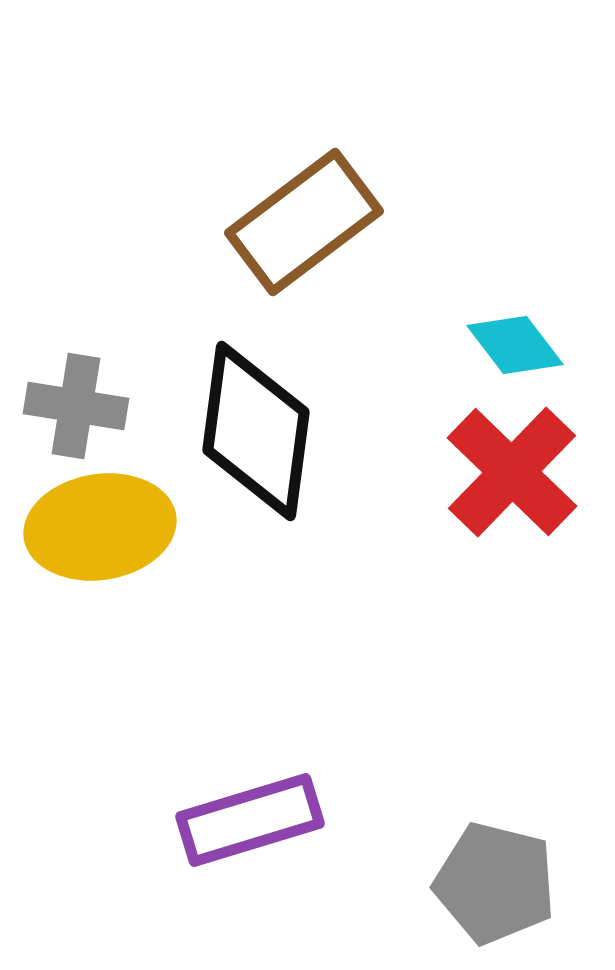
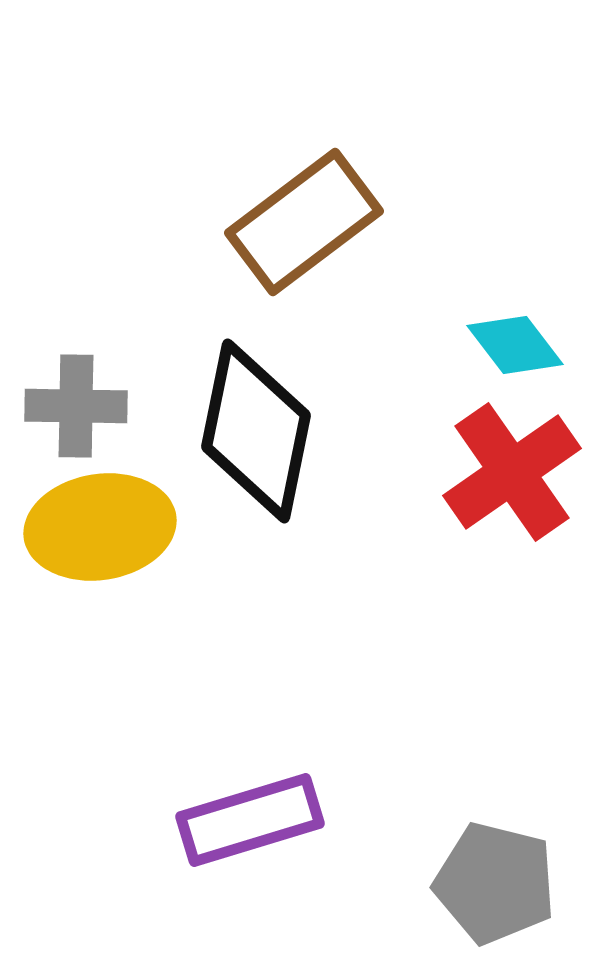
gray cross: rotated 8 degrees counterclockwise
black diamond: rotated 4 degrees clockwise
red cross: rotated 11 degrees clockwise
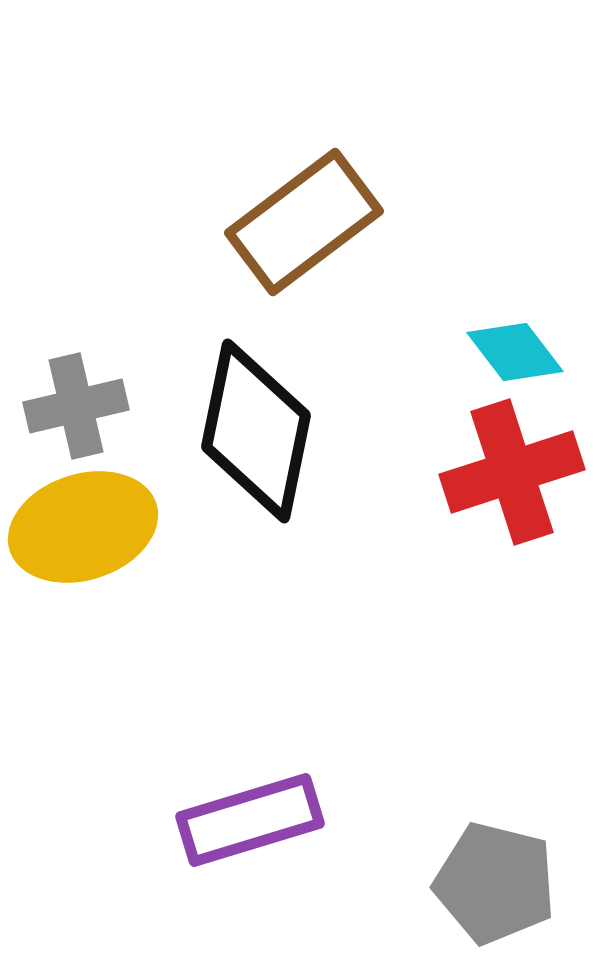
cyan diamond: moved 7 px down
gray cross: rotated 14 degrees counterclockwise
red cross: rotated 17 degrees clockwise
yellow ellipse: moved 17 px left; rotated 9 degrees counterclockwise
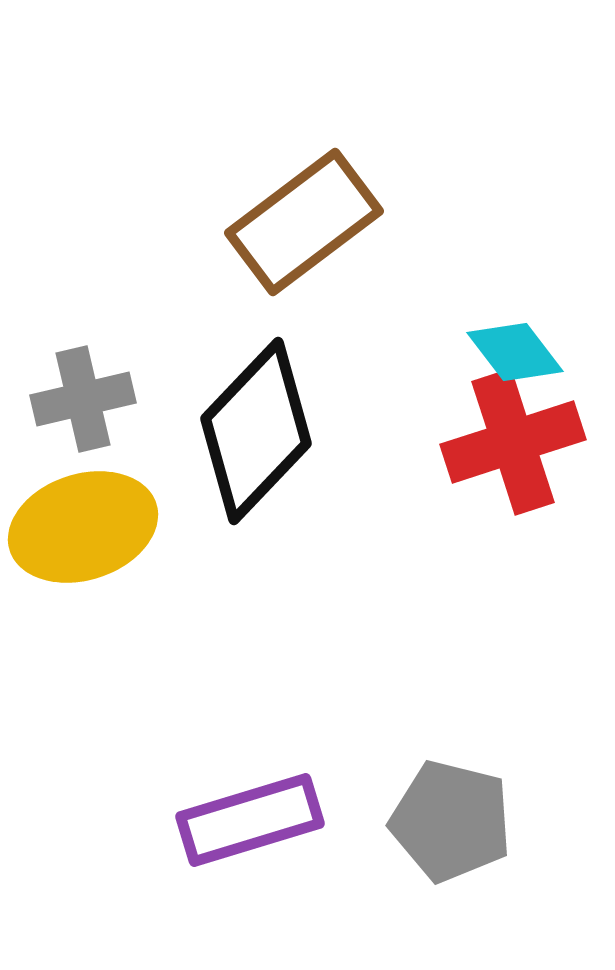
gray cross: moved 7 px right, 7 px up
black diamond: rotated 32 degrees clockwise
red cross: moved 1 px right, 30 px up
gray pentagon: moved 44 px left, 62 px up
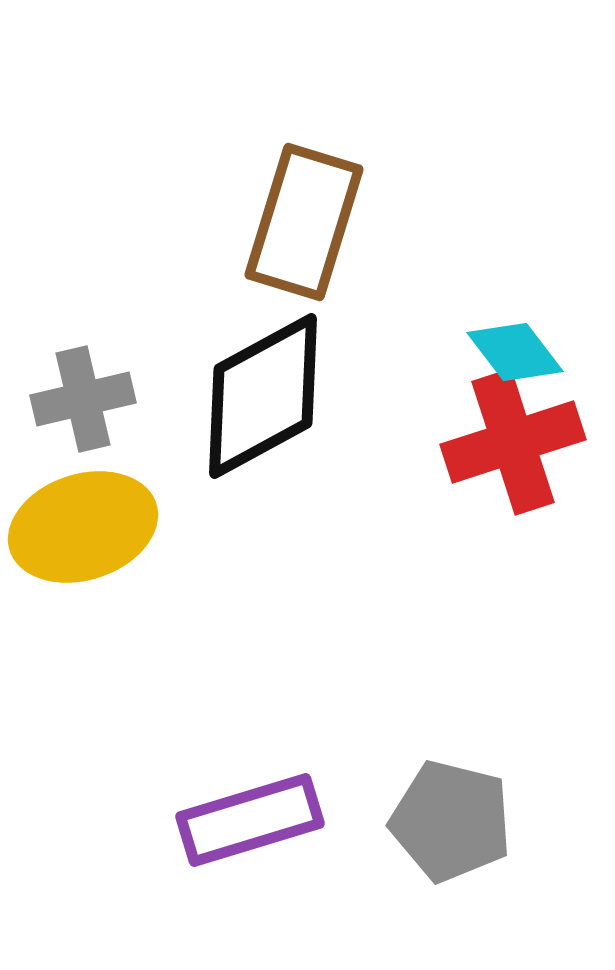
brown rectangle: rotated 36 degrees counterclockwise
black diamond: moved 7 px right, 35 px up; rotated 18 degrees clockwise
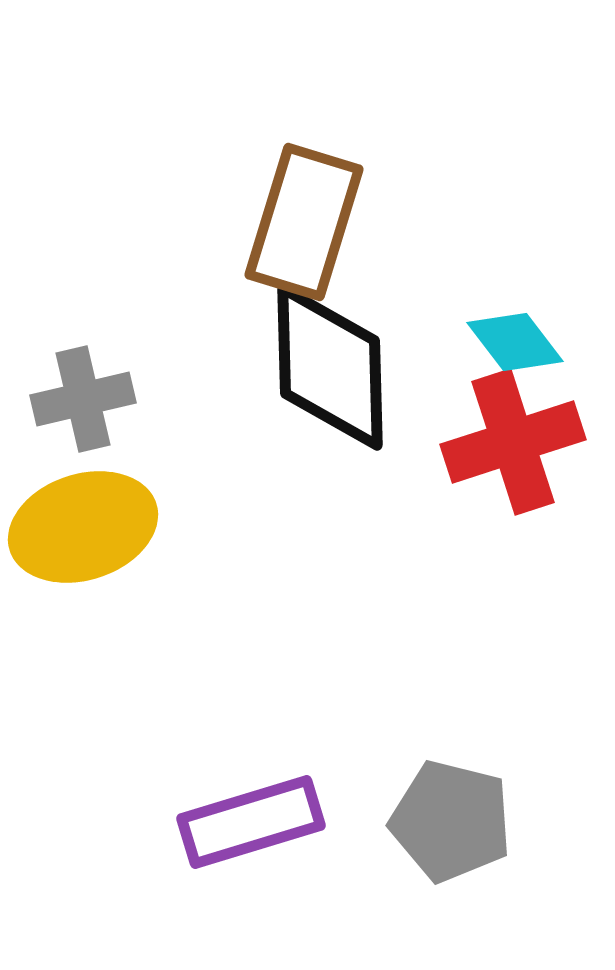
cyan diamond: moved 10 px up
black diamond: moved 67 px right, 29 px up; rotated 63 degrees counterclockwise
purple rectangle: moved 1 px right, 2 px down
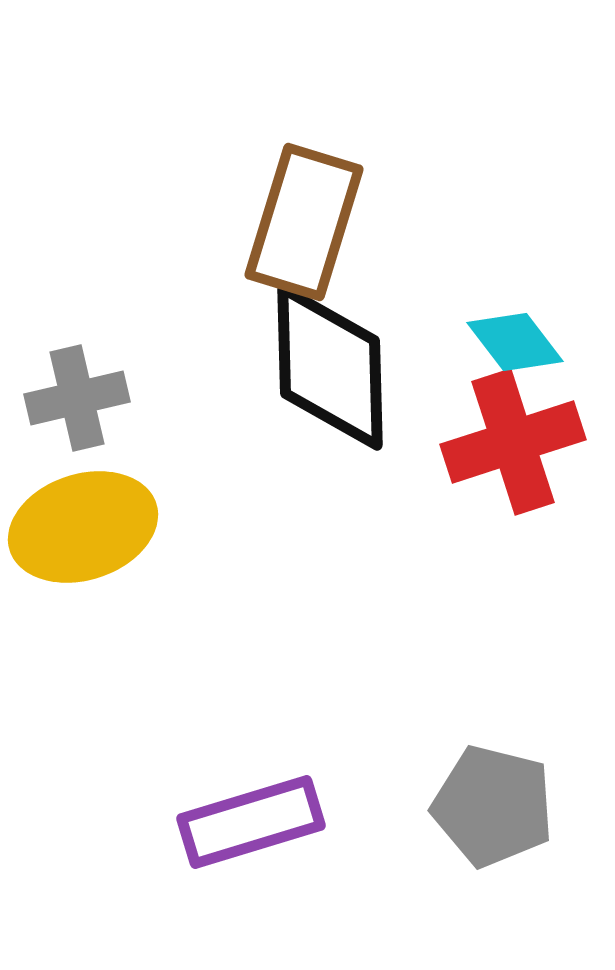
gray cross: moved 6 px left, 1 px up
gray pentagon: moved 42 px right, 15 px up
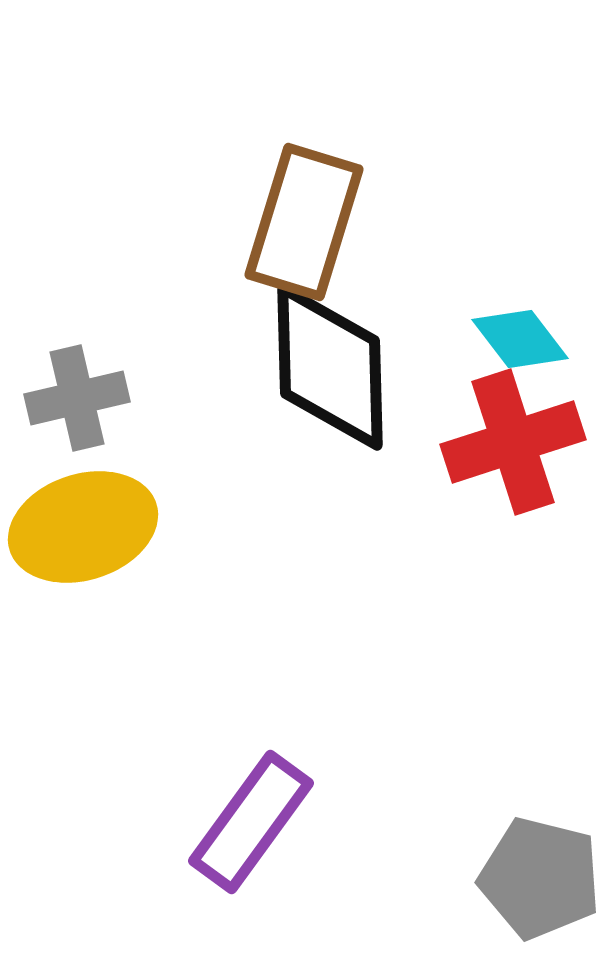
cyan diamond: moved 5 px right, 3 px up
gray pentagon: moved 47 px right, 72 px down
purple rectangle: rotated 37 degrees counterclockwise
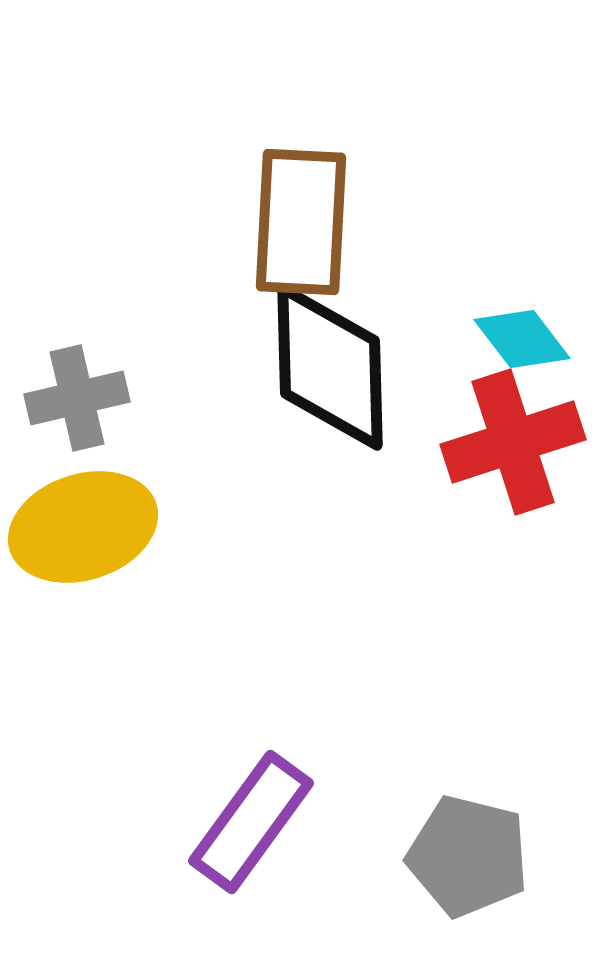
brown rectangle: moved 3 px left; rotated 14 degrees counterclockwise
cyan diamond: moved 2 px right
gray pentagon: moved 72 px left, 22 px up
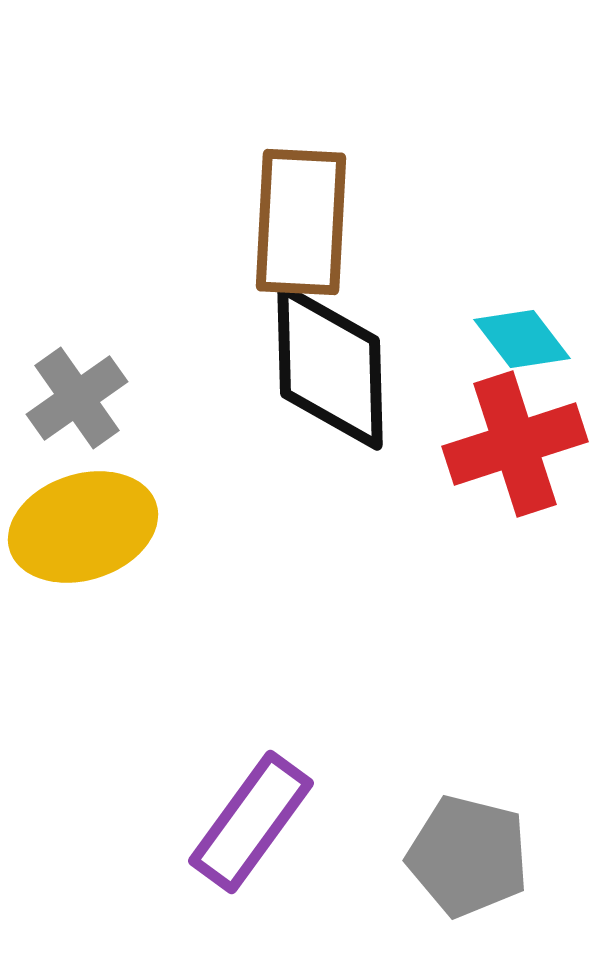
gray cross: rotated 22 degrees counterclockwise
red cross: moved 2 px right, 2 px down
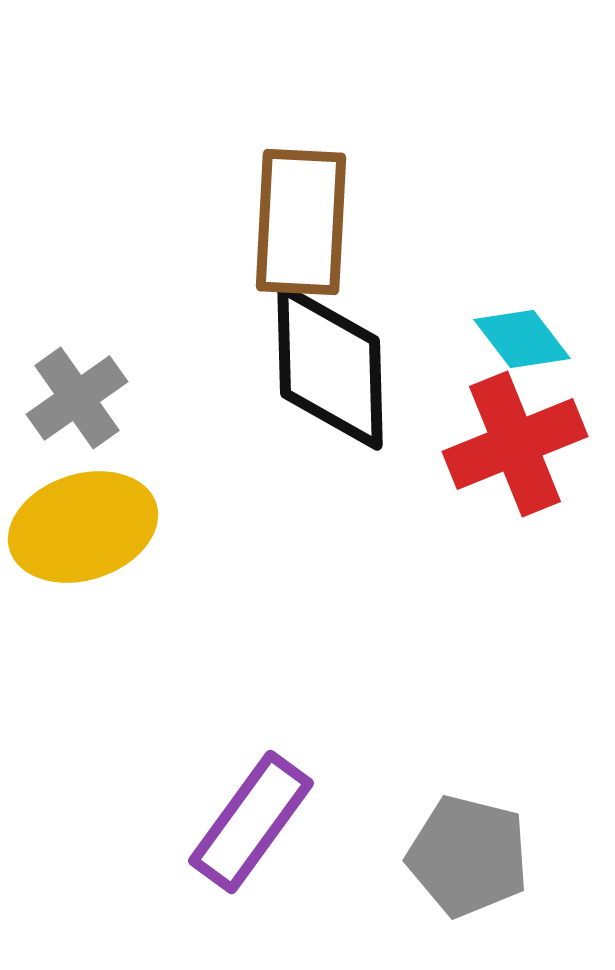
red cross: rotated 4 degrees counterclockwise
